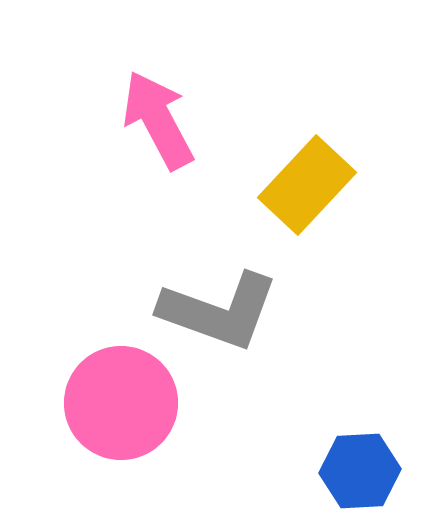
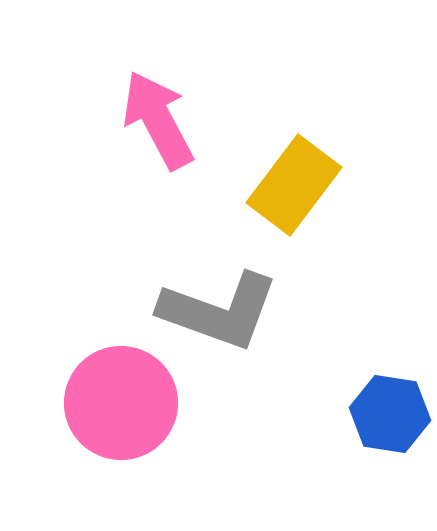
yellow rectangle: moved 13 px left; rotated 6 degrees counterclockwise
blue hexagon: moved 30 px right, 57 px up; rotated 12 degrees clockwise
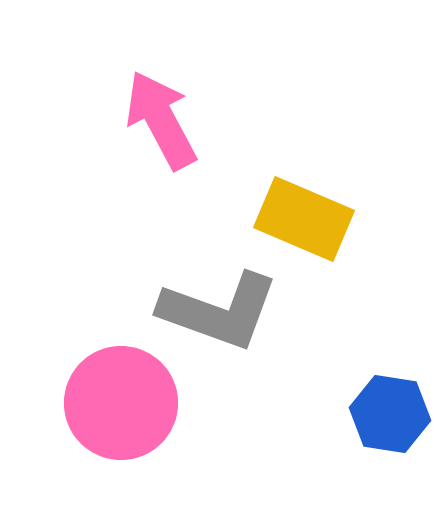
pink arrow: moved 3 px right
yellow rectangle: moved 10 px right, 34 px down; rotated 76 degrees clockwise
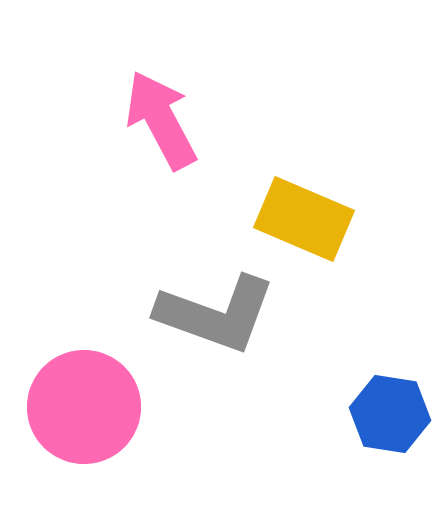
gray L-shape: moved 3 px left, 3 px down
pink circle: moved 37 px left, 4 px down
